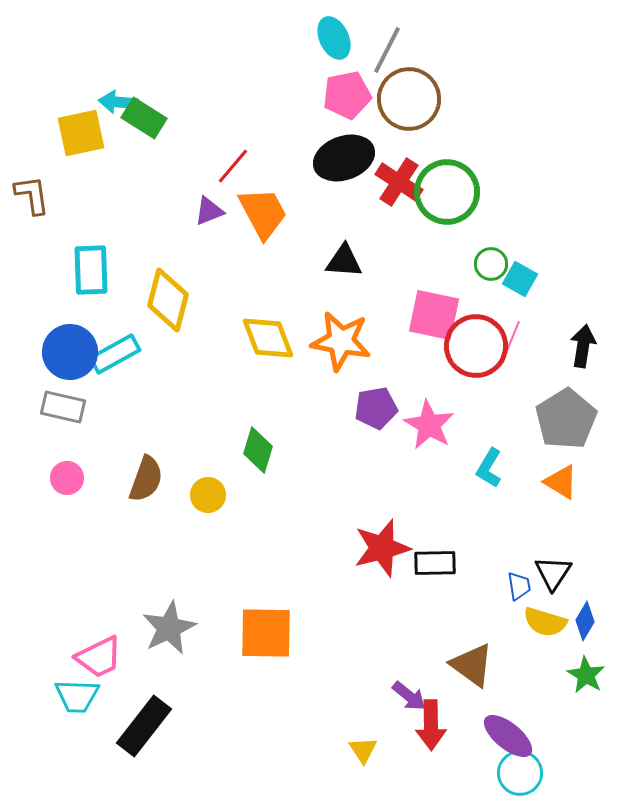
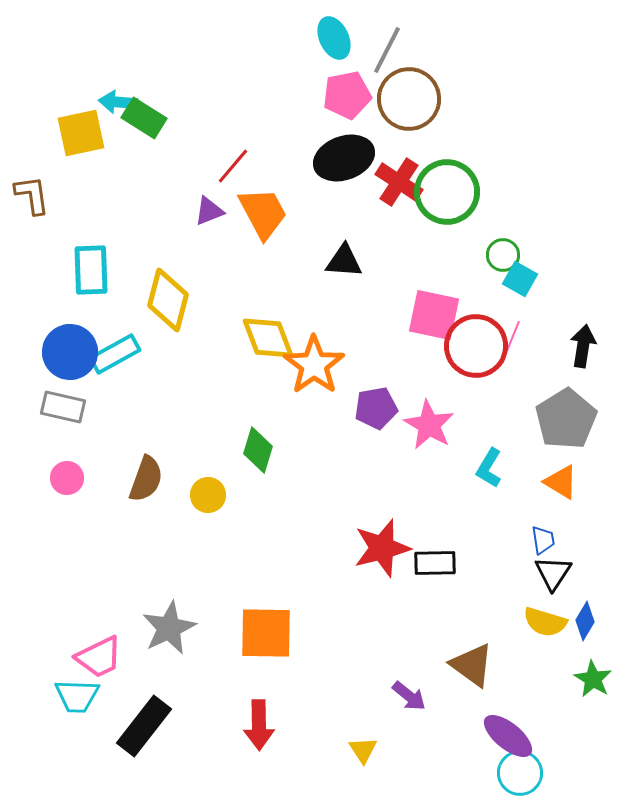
green circle at (491, 264): moved 12 px right, 9 px up
orange star at (341, 341): moved 27 px left, 24 px down; rotated 26 degrees clockwise
blue trapezoid at (519, 586): moved 24 px right, 46 px up
green star at (586, 675): moved 7 px right, 4 px down
red arrow at (431, 725): moved 172 px left
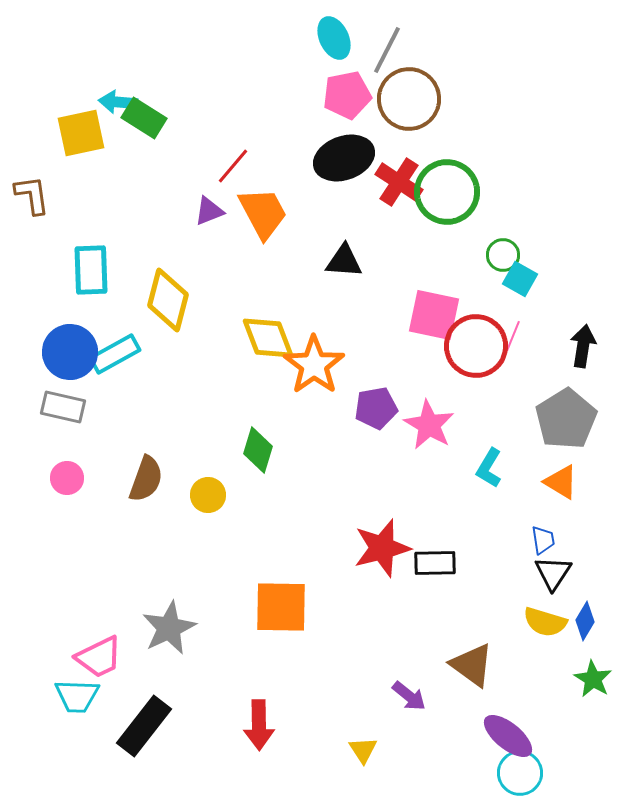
orange square at (266, 633): moved 15 px right, 26 px up
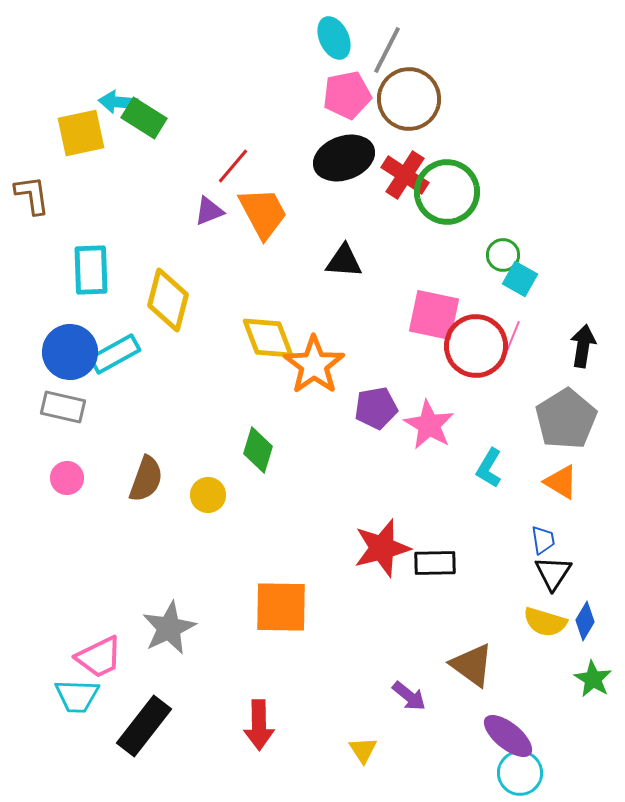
red cross at (399, 182): moved 6 px right, 7 px up
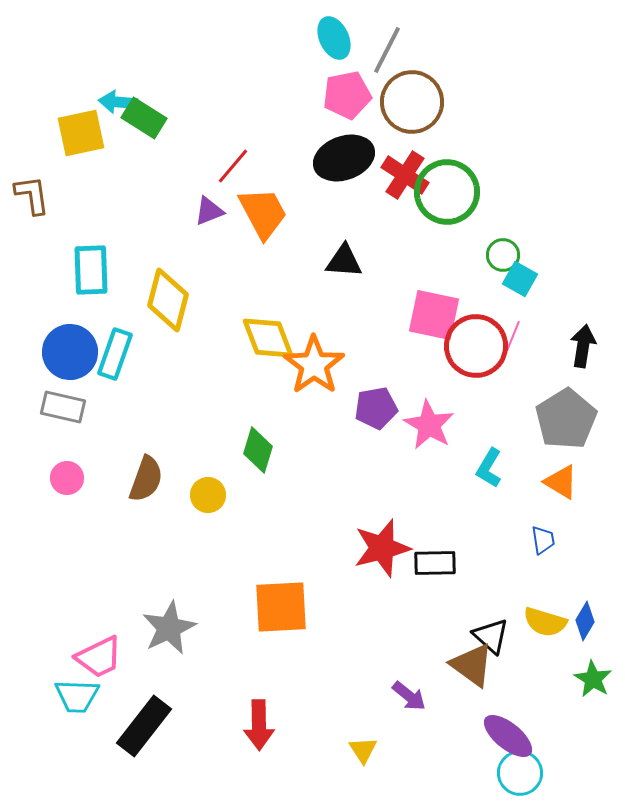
brown circle at (409, 99): moved 3 px right, 3 px down
cyan rectangle at (115, 354): rotated 42 degrees counterclockwise
black triangle at (553, 573): moved 62 px left, 63 px down; rotated 21 degrees counterclockwise
orange square at (281, 607): rotated 4 degrees counterclockwise
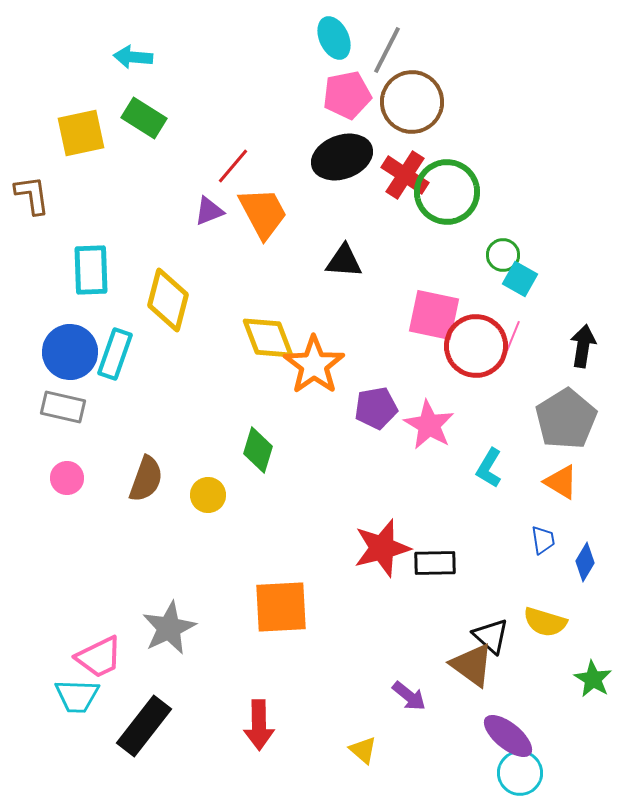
cyan arrow at (118, 102): moved 15 px right, 45 px up
black ellipse at (344, 158): moved 2 px left, 1 px up
blue diamond at (585, 621): moved 59 px up
yellow triangle at (363, 750): rotated 16 degrees counterclockwise
